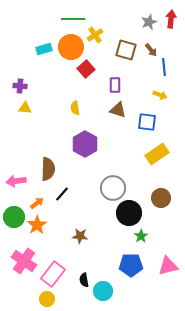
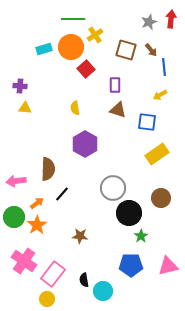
yellow arrow: rotated 128 degrees clockwise
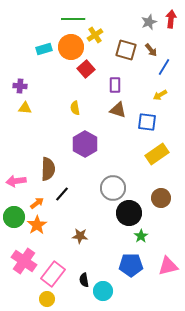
blue line: rotated 36 degrees clockwise
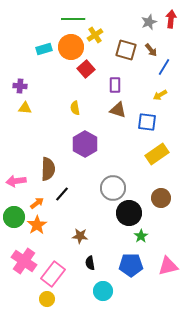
black semicircle: moved 6 px right, 17 px up
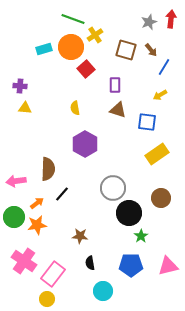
green line: rotated 20 degrees clockwise
orange star: rotated 24 degrees clockwise
